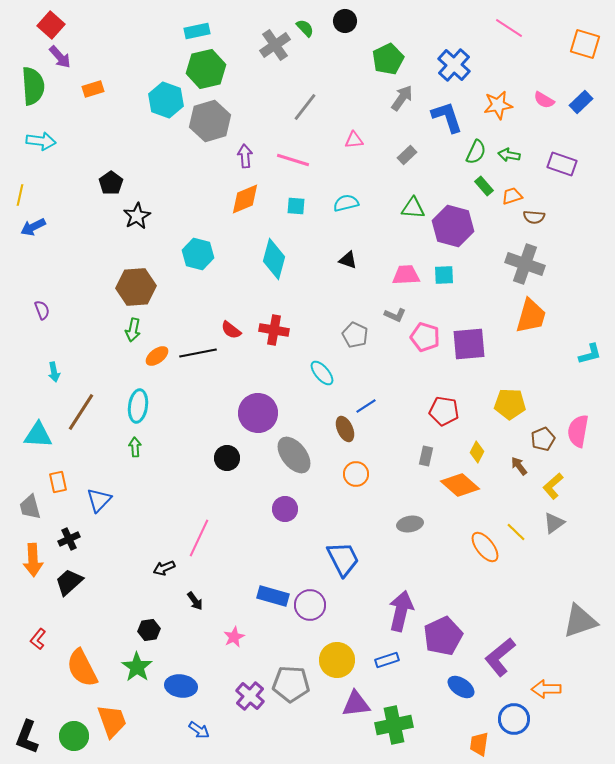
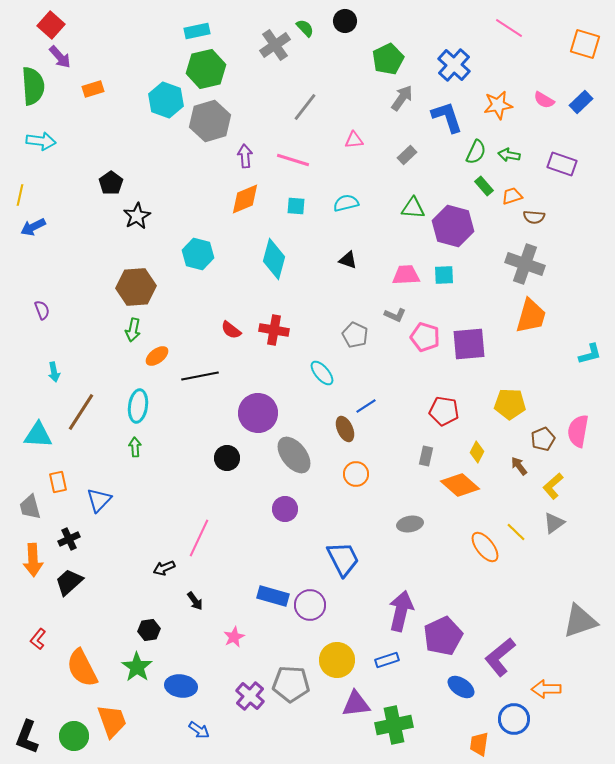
black line at (198, 353): moved 2 px right, 23 px down
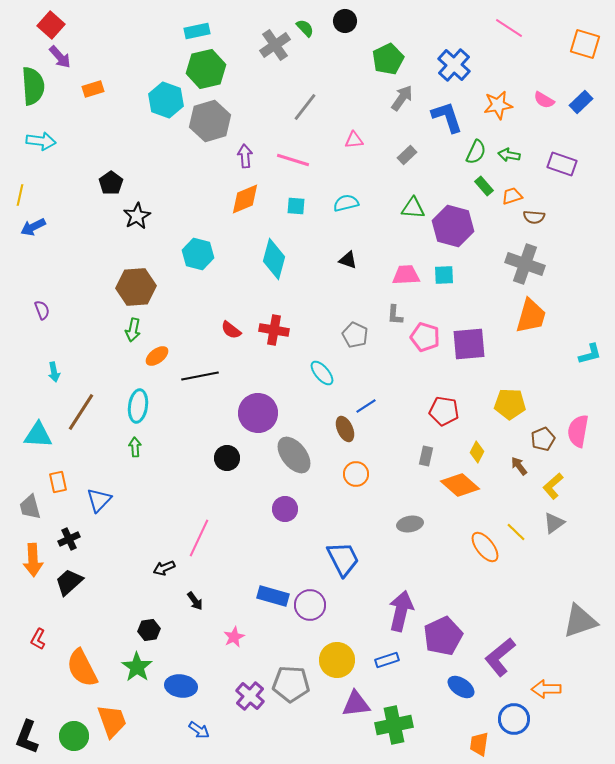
gray L-shape at (395, 315): rotated 70 degrees clockwise
red L-shape at (38, 639): rotated 10 degrees counterclockwise
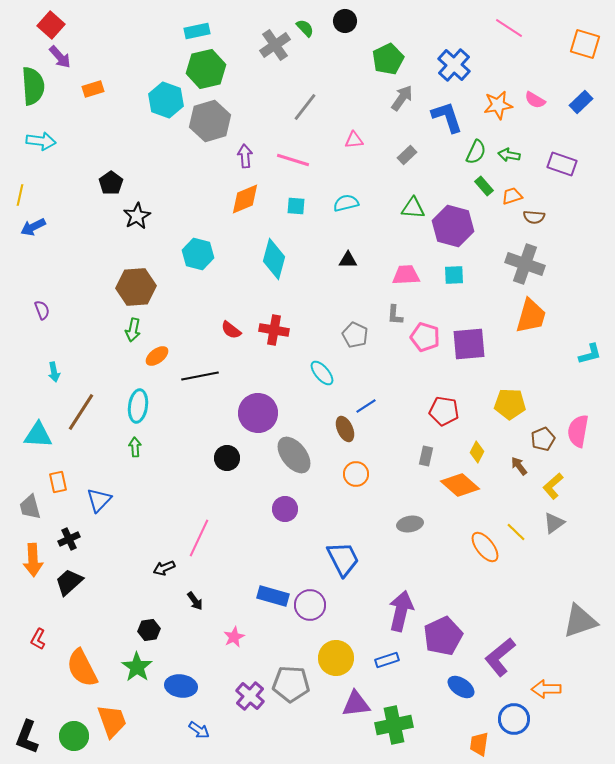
pink semicircle at (544, 100): moved 9 px left
black triangle at (348, 260): rotated 18 degrees counterclockwise
cyan square at (444, 275): moved 10 px right
yellow circle at (337, 660): moved 1 px left, 2 px up
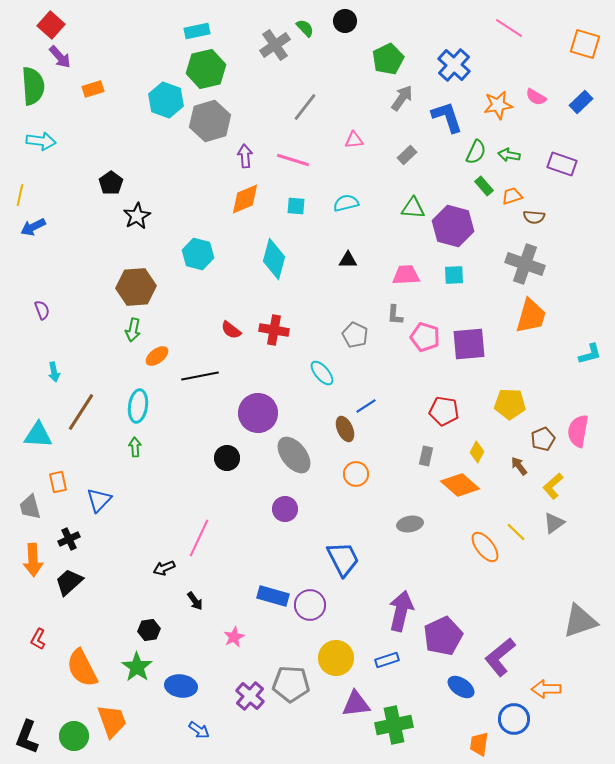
pink semicircle at (535, 100): moved 1 px right, 3 px up
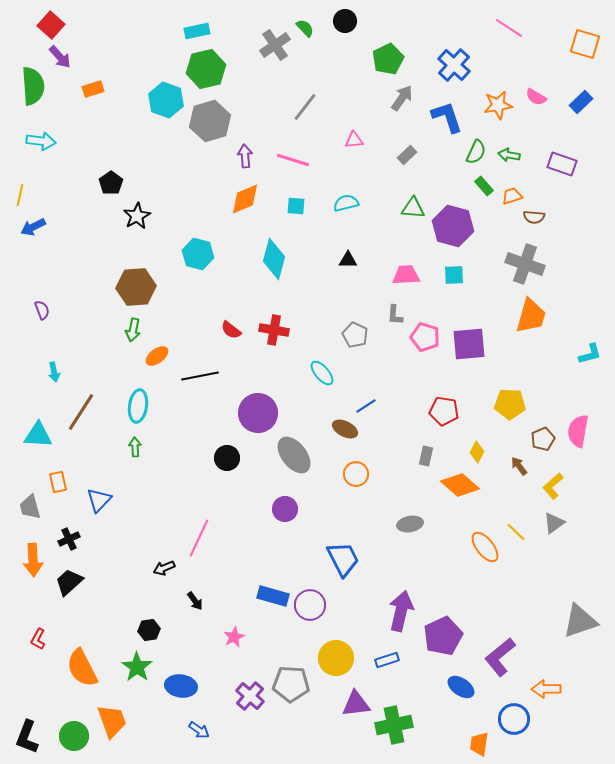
brown ellipse at (345, 429): rotated 40 degrees counterclockwise
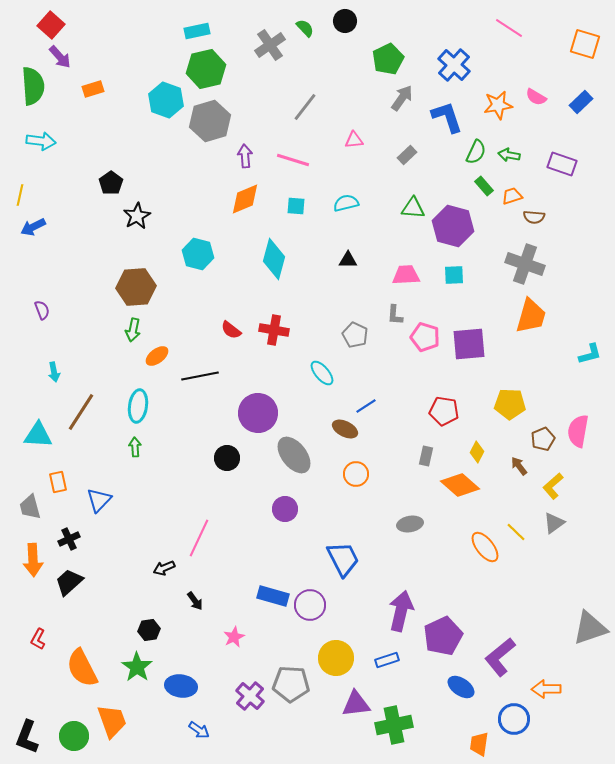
gray cross at (275, 45): moved 5 px left
gray triangle at (580, 621): moved 10 px right, 7 px down
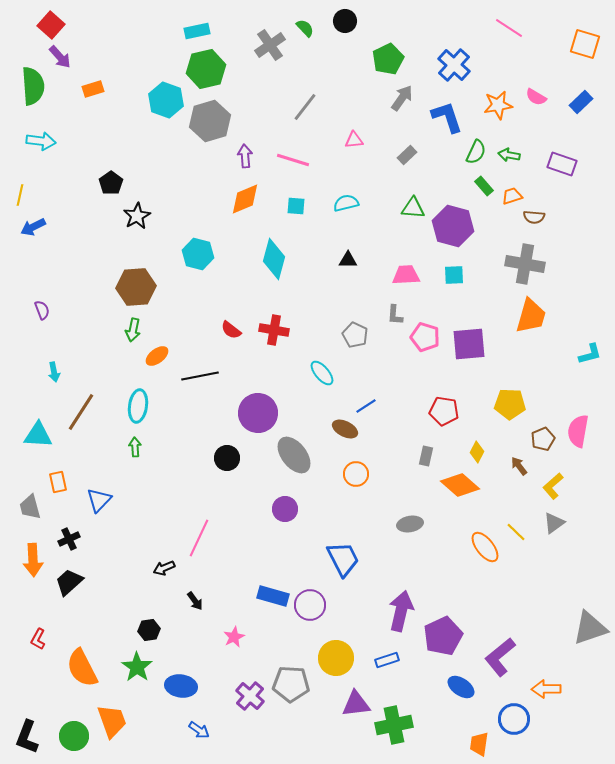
gray cross at (525, 264): rotated 9 degrees counterclockwise
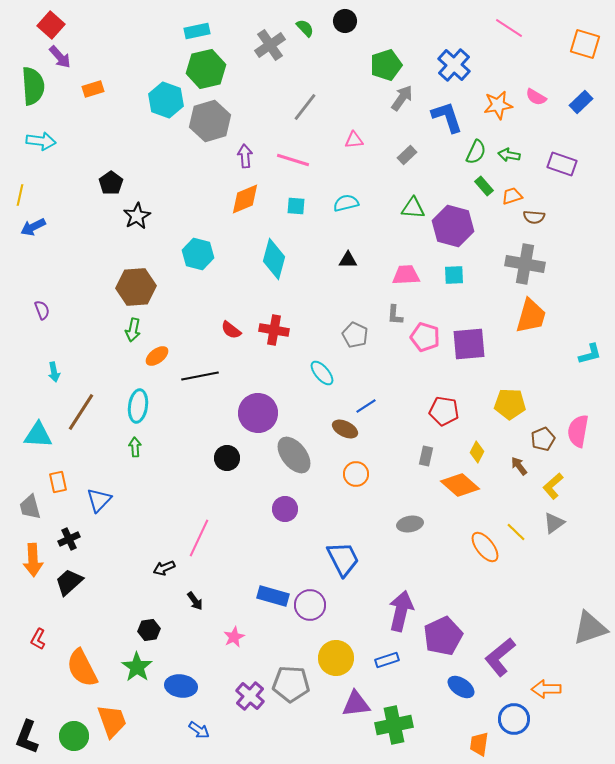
green pentagon at (388, 59): moved 2 px left, 6 px down; rotated 8 degrees clockwise
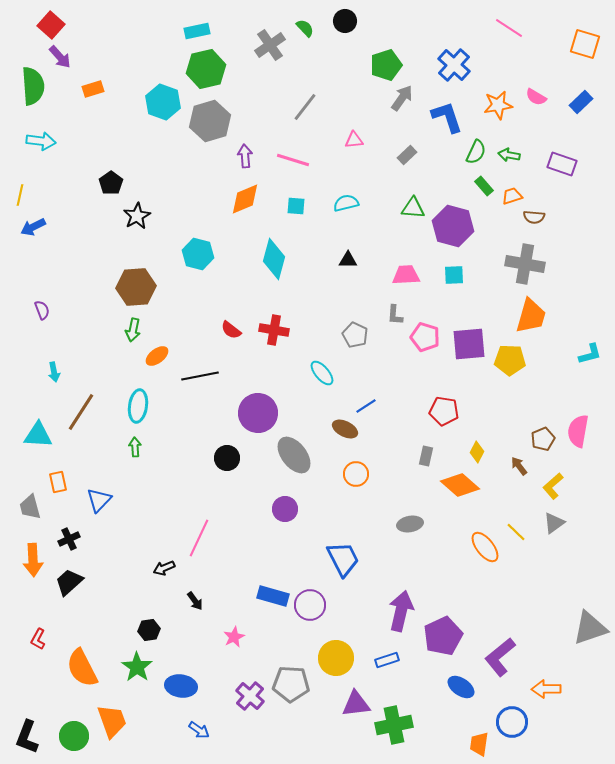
cyan hexagon at (166, 100): moved 3 px left, 2 px down
yellow pentagon at (510, 404): moved 44 px up
blue circle at (514, 719): moved 2 px left, 3 px down
